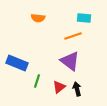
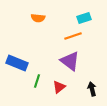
cyan rectangle: rotated 24 degrees counterclockwise
black arrow: moved 15 px right
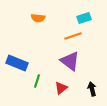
red triangle: moved 2 px right, 1 px down
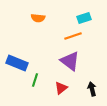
green line: moved 2 px left, 1 px up
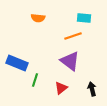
cyan rectangle: rotated 24 degrees clockwise
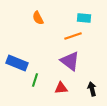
orange semicircle: rotated 56 degrees clockwise
red triangle: rotated 32 degrees clockwise
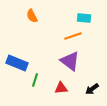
orange semicircle: moved 6 px left, 2 px up
black arrow: rotated 112 degrees counterclockwise
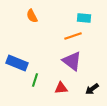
purple triangle: moved 2 px right
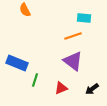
orange semicircle: moved 7 px left, 6 px up
purple triangle: moved 1 px right
red triangle: rotated 16 degrees counterclockwise
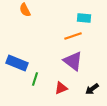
green line: moved 1 px up
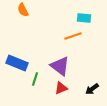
orange semicircle: moved 2 px left
purple triangle: moved 13 px left, 5 px down
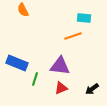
purple triangle: rotated 30 degrees counterclockwise
